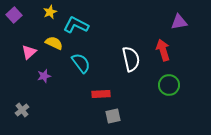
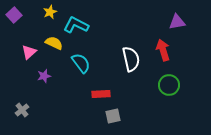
purple triangle: moved 2 px left
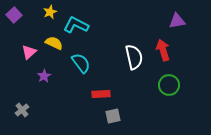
purple triangle: moved 1 px up
white semicircle: moved 3 px right, 2 px up
purple star: rotated 16 degrees counterclockwise
